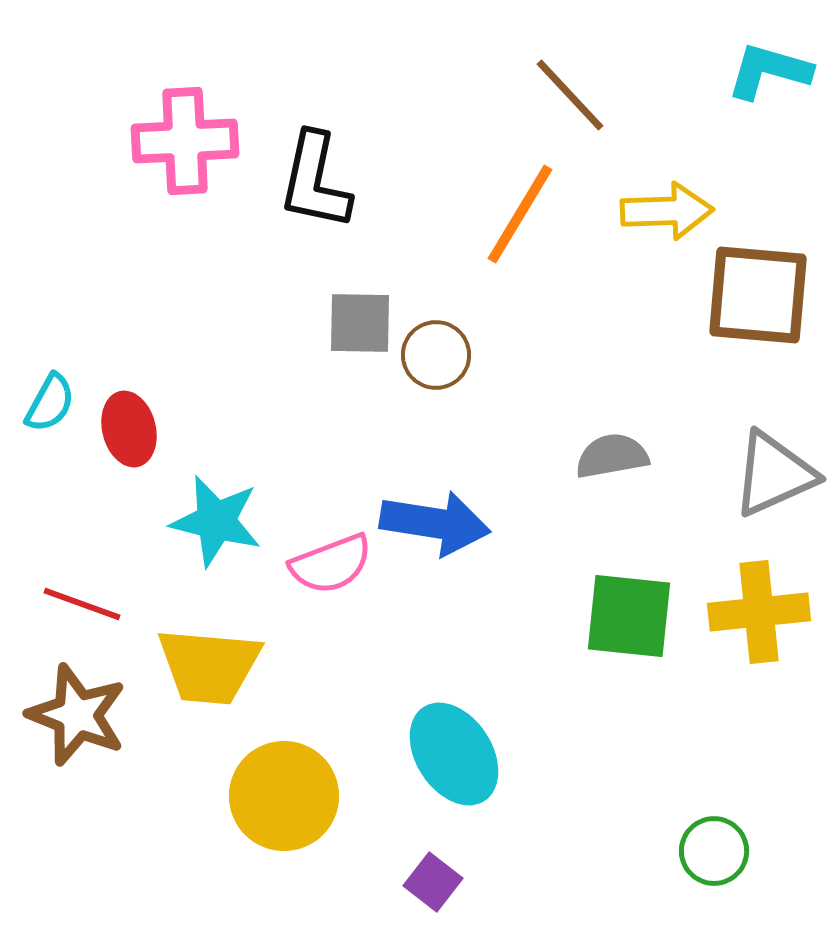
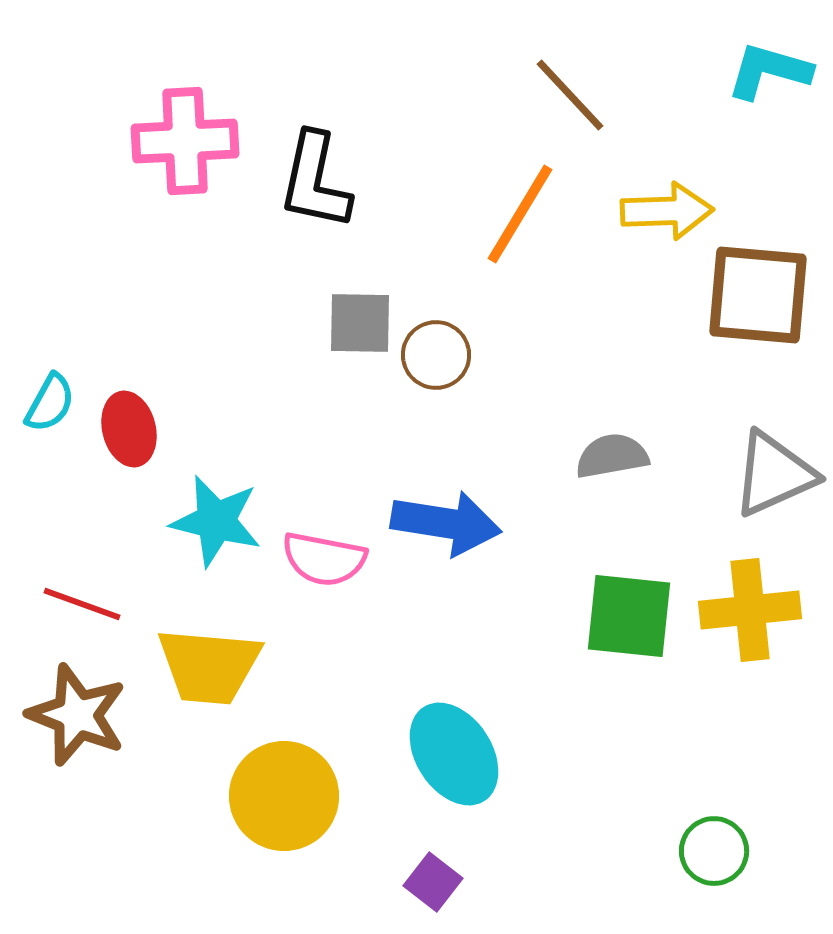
blue arrow: moved 11 px right
pink semicircle: moved 7 px left, 5 px up; rotated 32 degrees clockwise
yellow cross: moved 9 px left, 2 px up
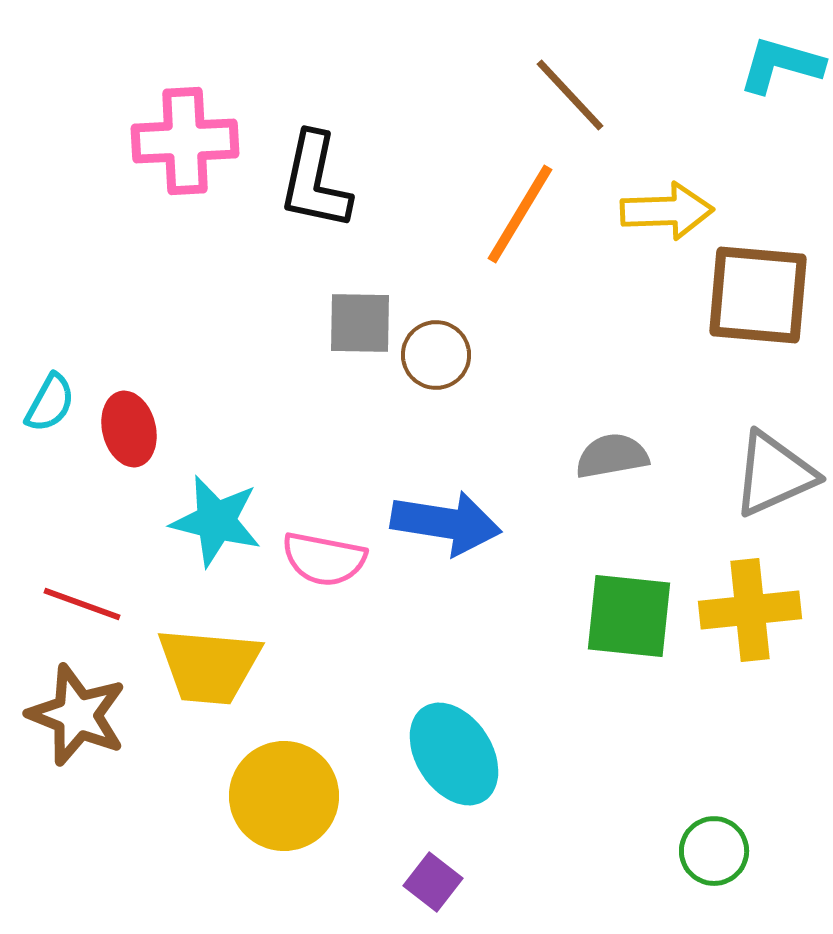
cyan L-shape: moved 12 px right, 6 px up
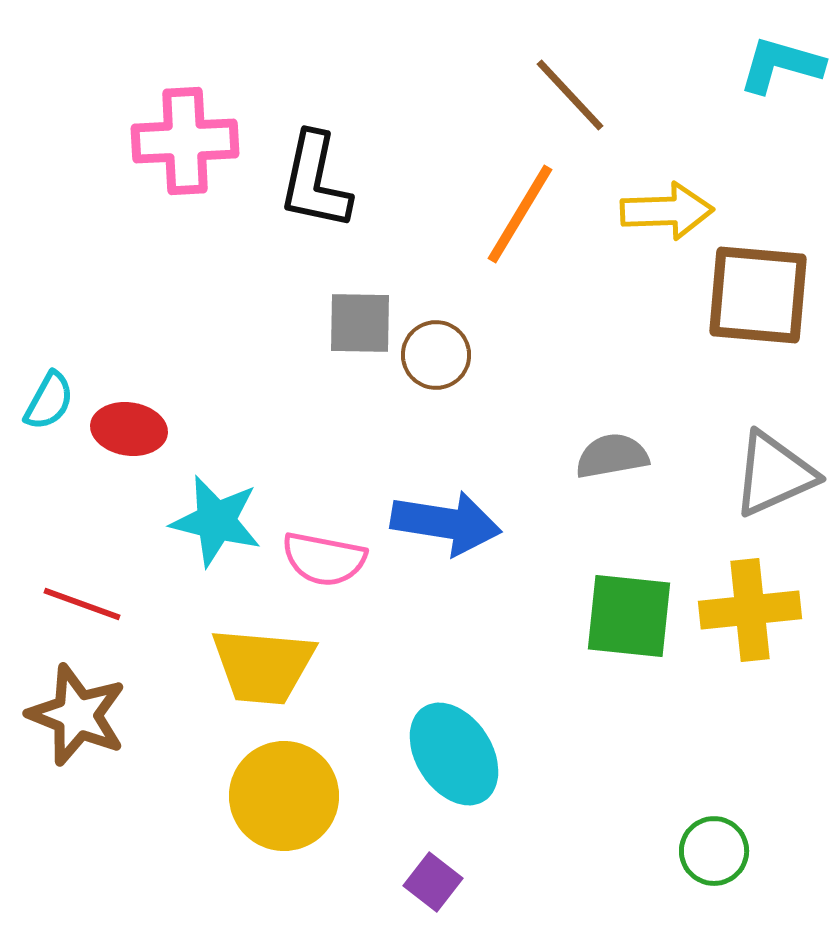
cyan semicircle: moved 1 px left, 2 px up
red ellipse: rotated 68 degrees counterclockwise
yellow trapezoid: moved 54 px right
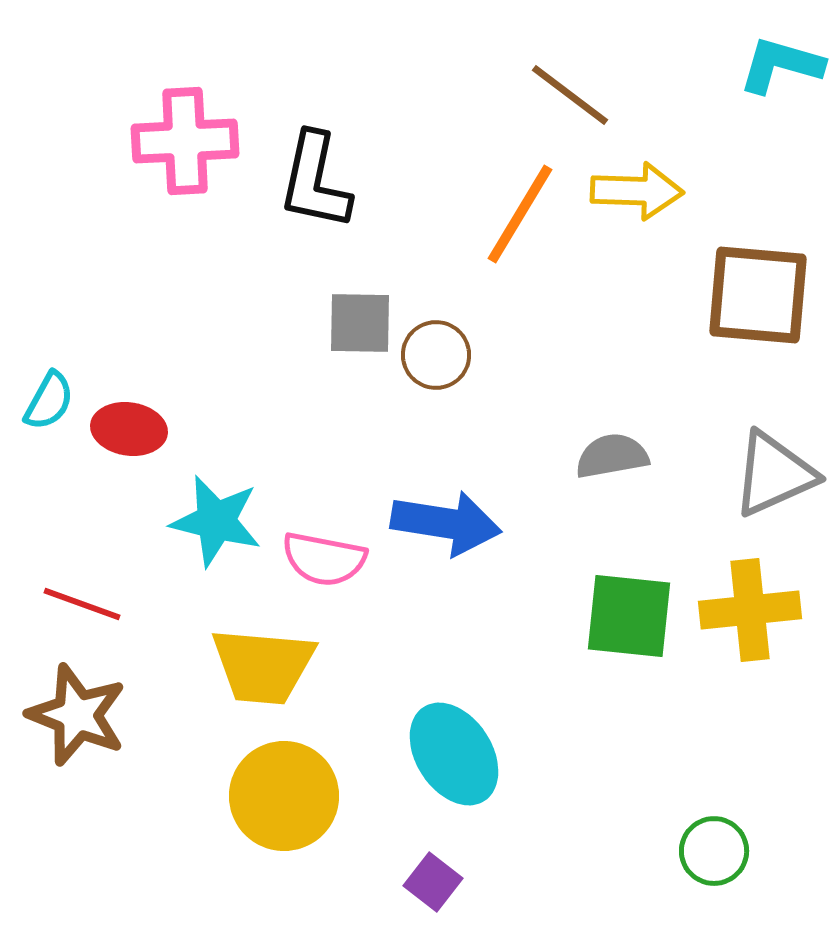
brown line: rotated 10 degrees counterclockwise
yellow arrow: moved 30 px left, 20 px up; rotated 4 degrees clockwise
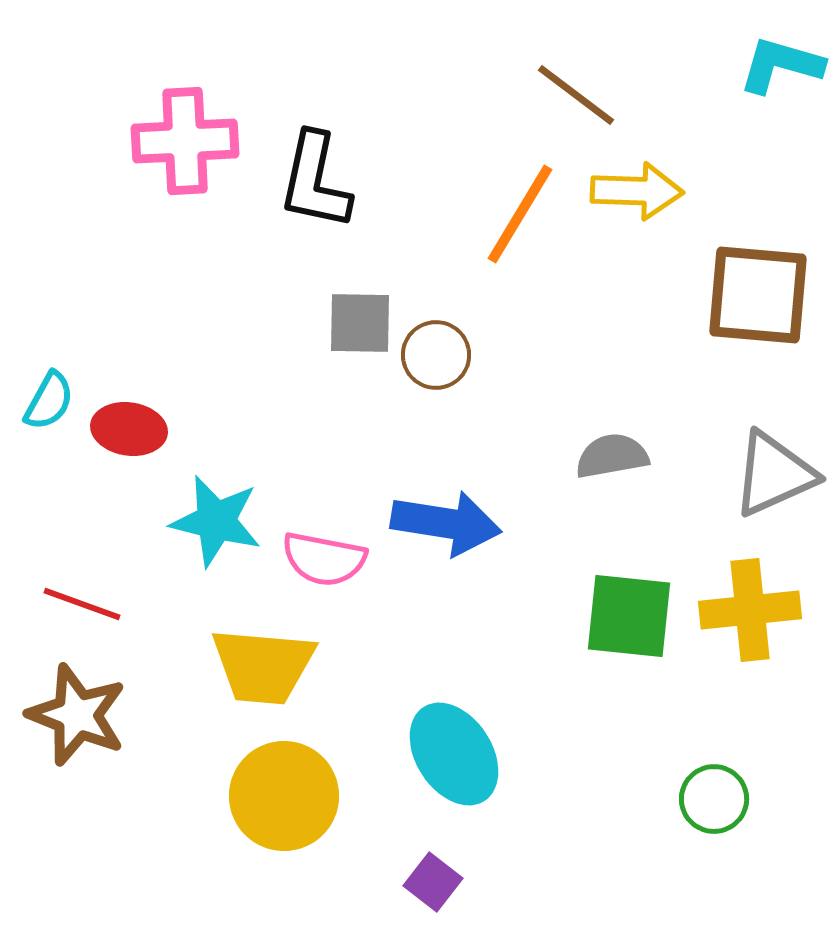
brown line: moved 6 px right
green circle: moved 52 px up
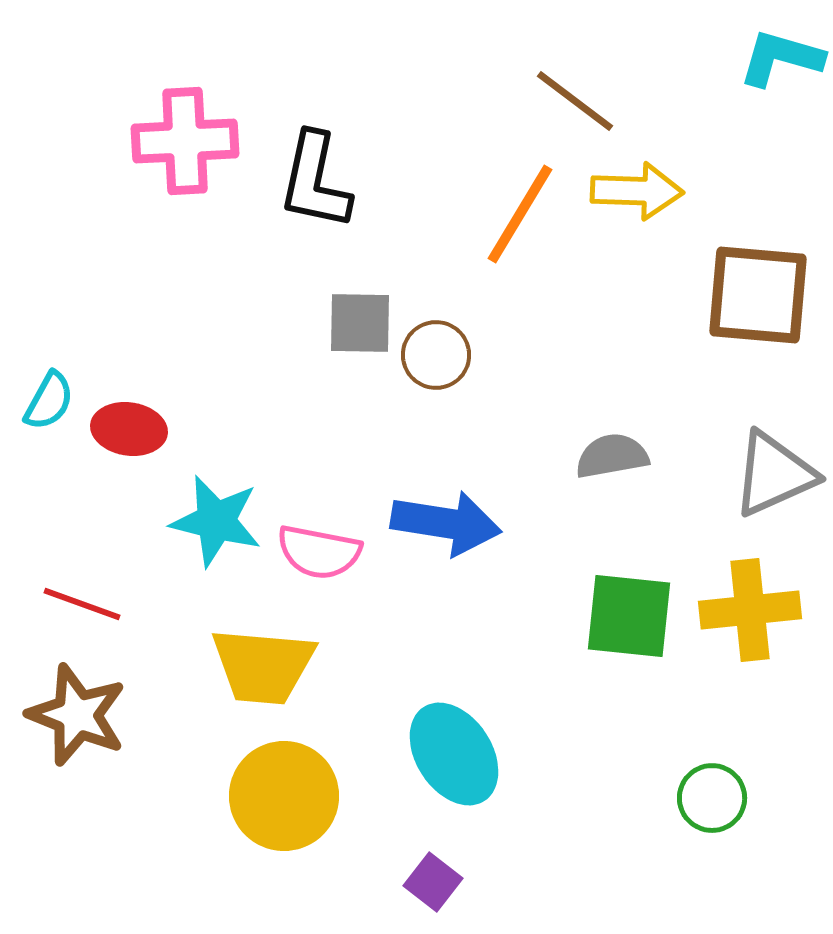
cyan L-shape: moved 7 px up
brown line: moved 1 px left, 6 px down
pink semicircle: moved 5 px left, 7 px up
green circle: moved 2 px left, 1 px up
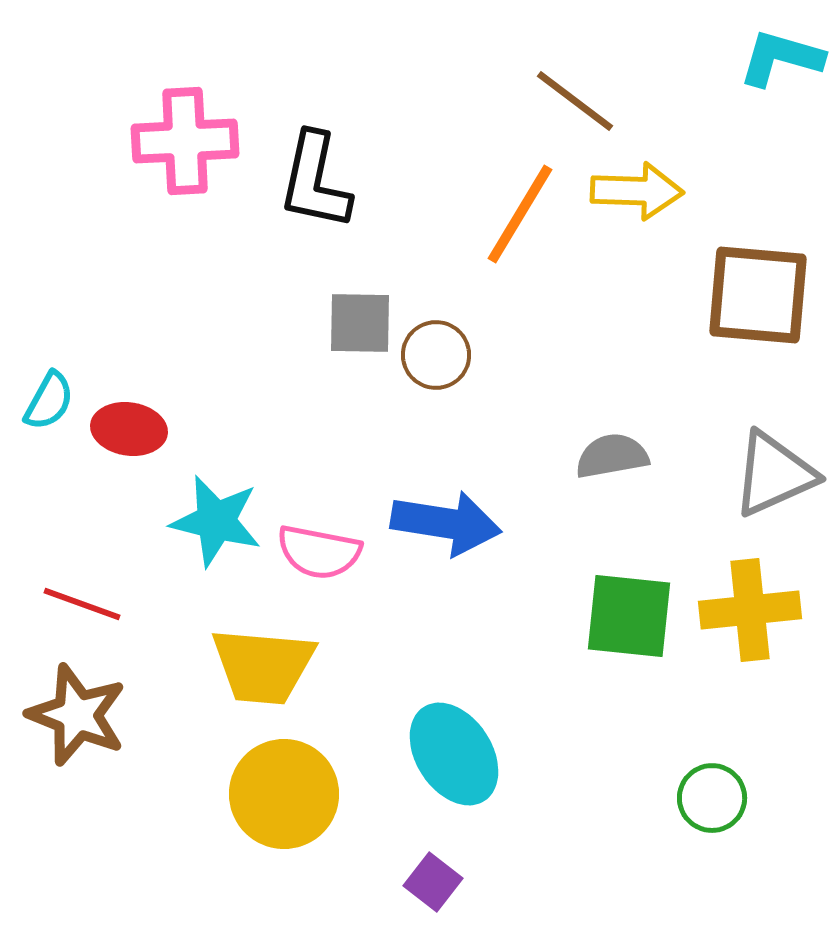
yellow circle: moved 2 px up
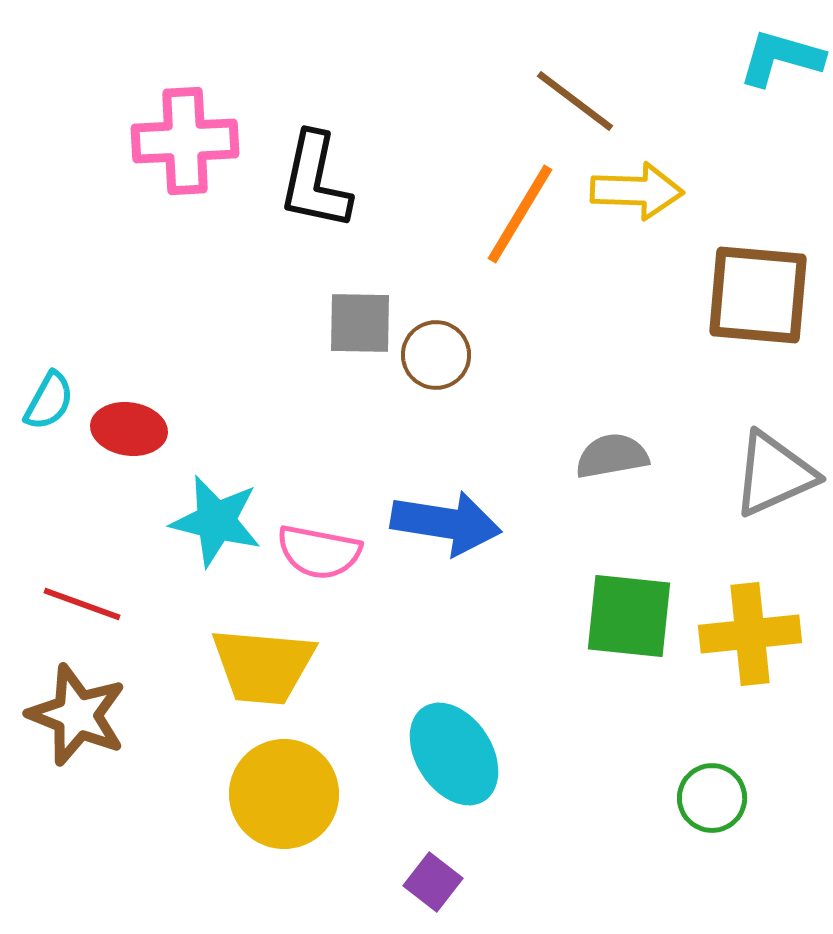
yellow cross: moved 24 px down
